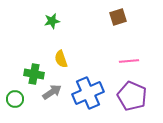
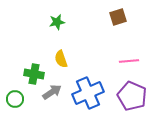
green star: moved 5 px right, 1 px down
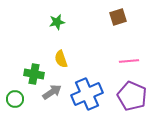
blue cross: moved 1 px left, 1 px down
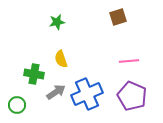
gray arrow: moved 4 px right
green circle: moved 2 px right, 6 px down
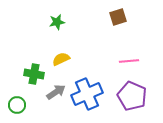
yellow semicircle: rotated 84 degrees clockwise
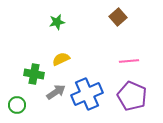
brown square: rotated 24 degrees counterclockwise
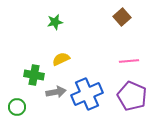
brown square: moved 4 px right
green star: moved 2 px left
green cross: moved 1 px down
gray arrow: rotated 24 degrees clockwise
green circle: moved 2 px down
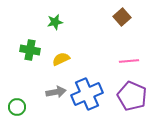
green cross: moved 4 px left, 25 px up
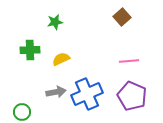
green cross: rotated 12 degrees counterclockwise
green circle: moved 5 px right, 5 px down
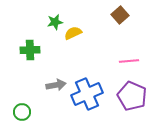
brown square: moved 2 px left, 2 px up
yellow semicircle: moved 12 px right, 26 px up
gray arrow: moved 7 px up
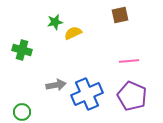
brown square: rotated 30 degrees clockwise
green cross: moved 8 px left; rotated 18 degrees clockwise
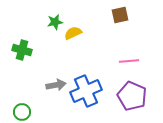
blue cross: moved 1 px left, 3 px up
